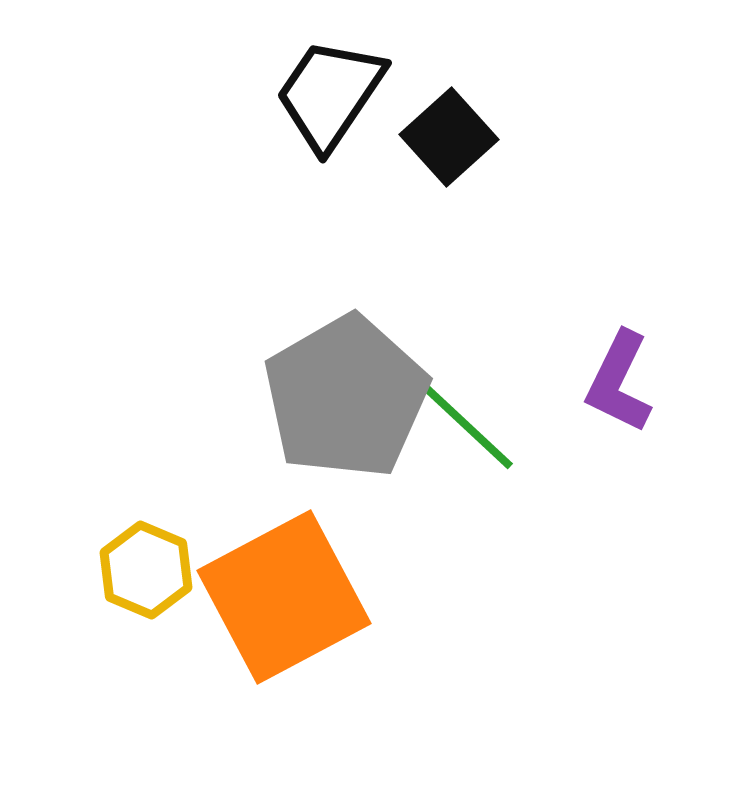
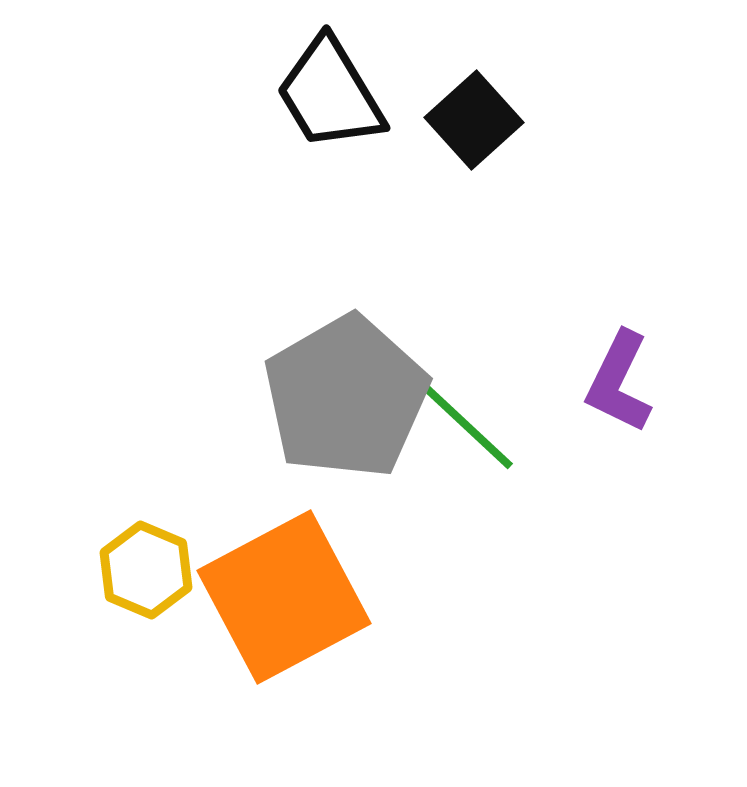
black trapezoid: rotated 65 degrees counterclockwise
black square: moved 25 px right, 17 px up
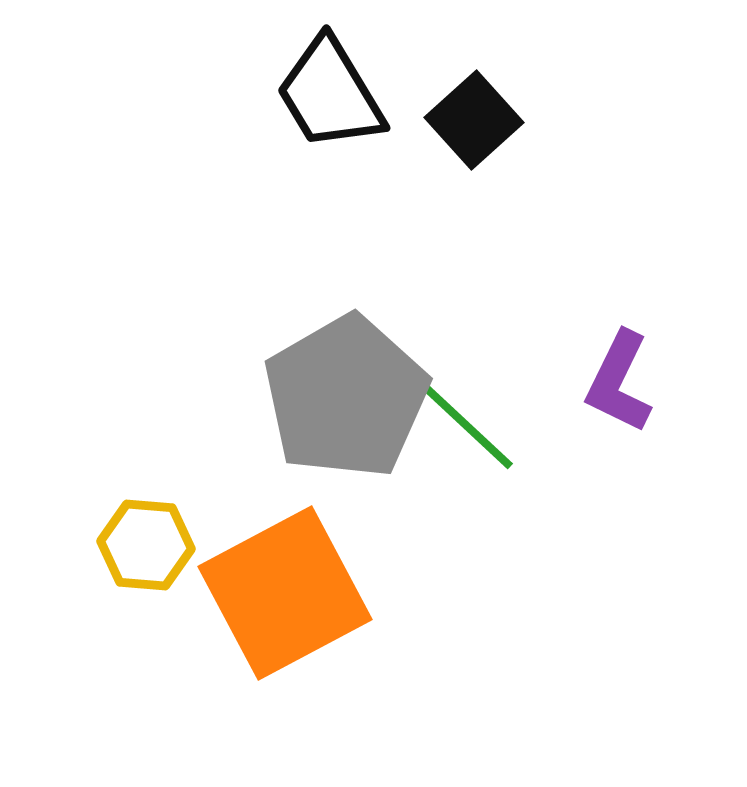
yellow hexagon: moved 25 px up; rotated 18 degrees counterclockwise
orange square: moved 1 px right, 4 px up
